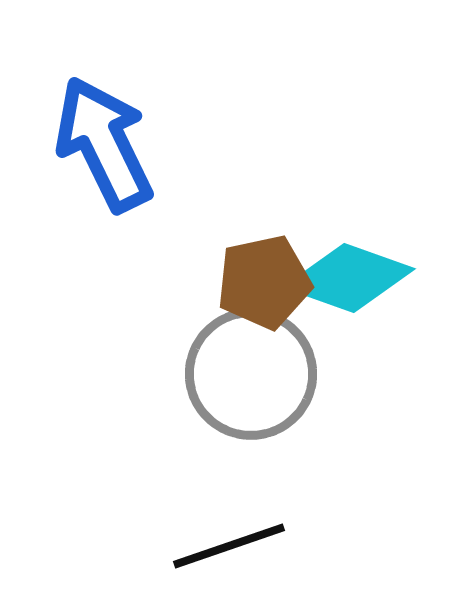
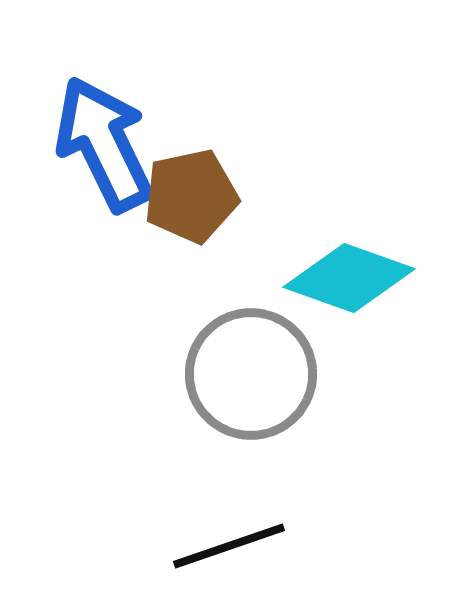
brown pentagon: moved 73 px left, 86 px up
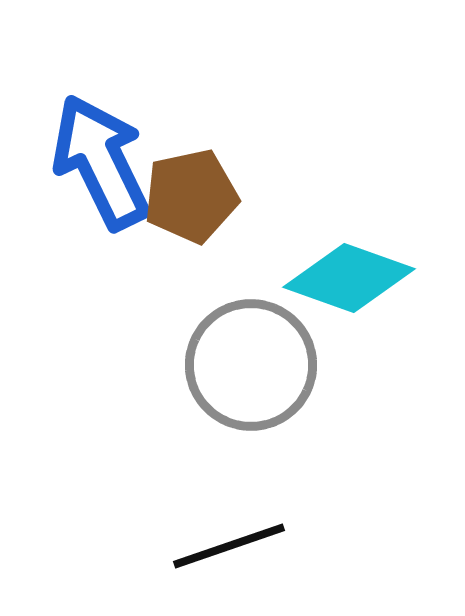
blue arrow: moved 3 px left, 18 px down
gray circle: moved 9 px up
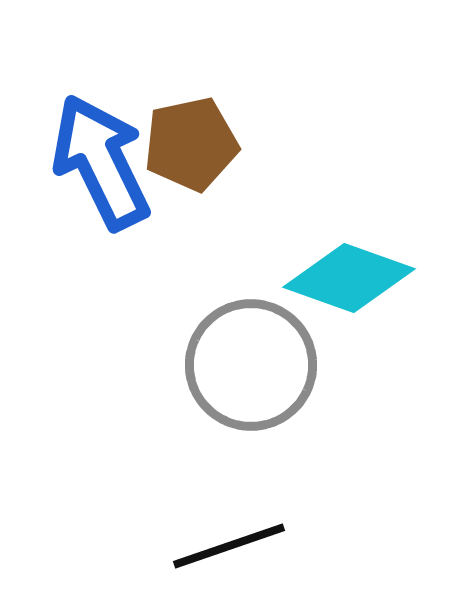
brown pentagon: moved 52 px up
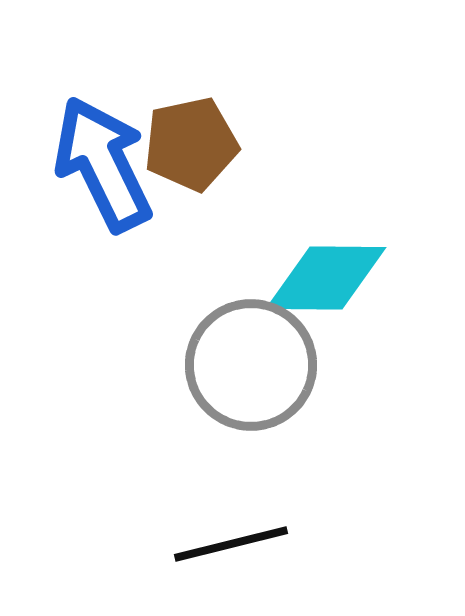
blue arrow: moved 2 px right, 2 px down
cyan diamond: moved 23 px left; rotated 19 degrees counterclockwise
black line: moved 2 px right, 2 px up; rotated 5 degrees clockwise
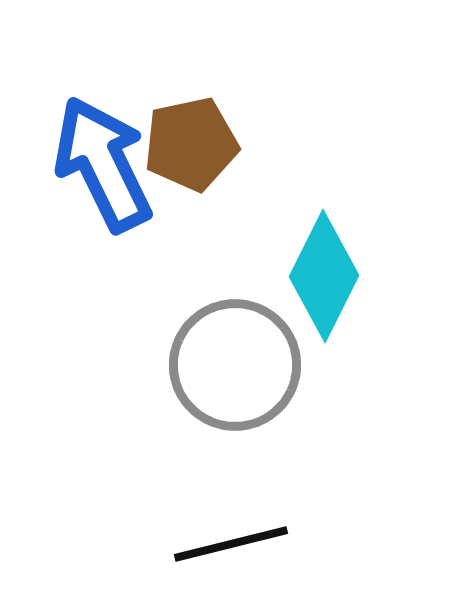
cyan diamond: moved 2 px left, 2 px up; rotated 64 degrees counterclockwise
gray circle: moved 16 px left
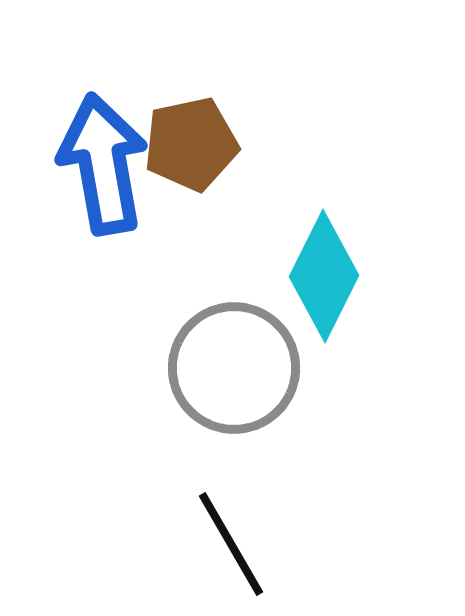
blue arrow: rotated 16 degrees clockwise
gray circle: moved 1 px left, 3 px down
black line: rotated 74 degrees clockwise
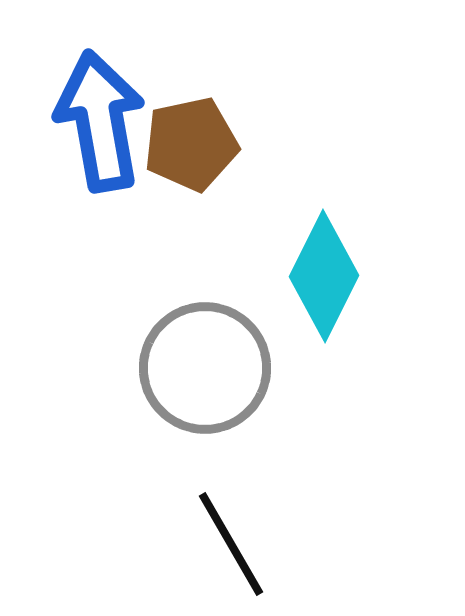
blue arrow: moved 3 px left, 43 px up
gray circle: moved 29 px left
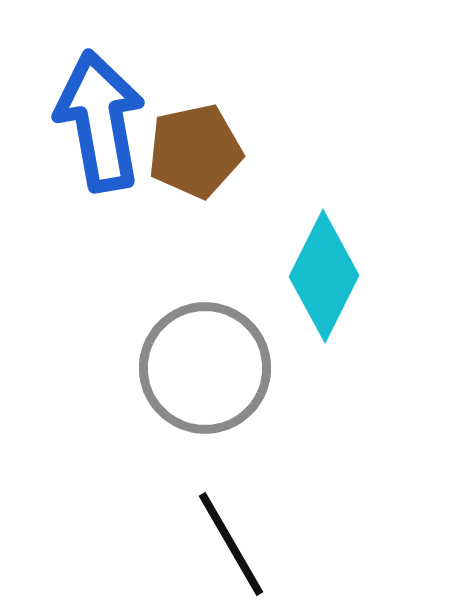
brown pentagon: moved 4 px right, 7 px down
